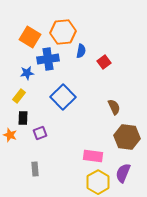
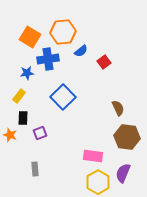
blue semicircle: rotated 40 degrees clockwise
brown semicircle: moved 4 px right, 1 px down
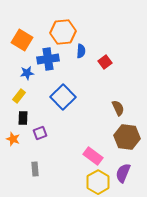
orange square: moved 8 px left, 3 px down
blue semicircle: rotated 48 degrees counterclockwise
red square: moved 1 px right
orange star: moved 3 px right, 4 px down
pink rectangle: rotated 30 degrees clockwise
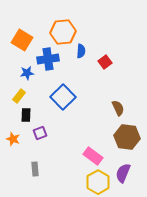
black rectangle: moved 3 px right, 3 px up
